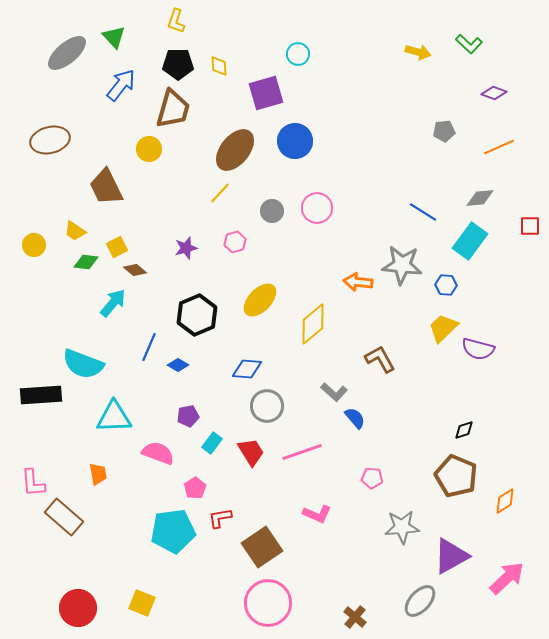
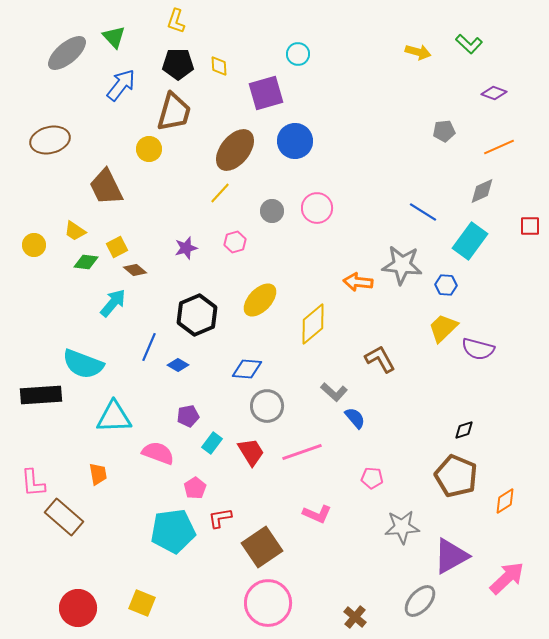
brown trapezoid at (173, 109): moved 1 px right, 3 px down
gray diamond at (480, 198): moved 2 px right, 7 px up; rotated 20 degrees counterclockwise
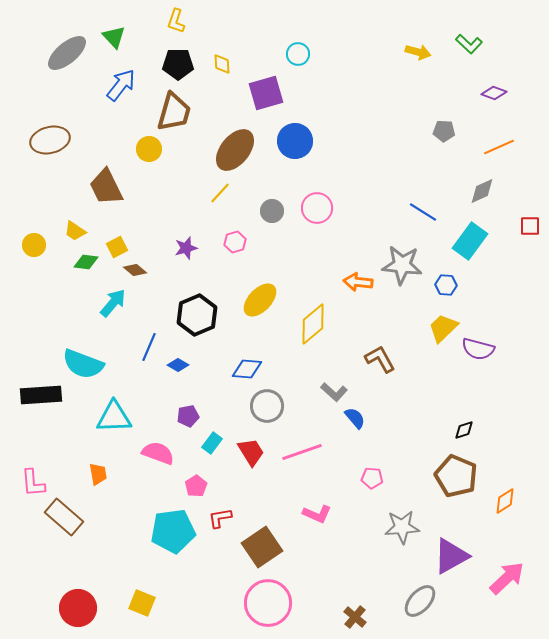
yellow diamond at (219, 66): moved 3 px right, 2 px up
gray pentagon at (444, 131): rotated 10 degrees clockwise
pink pentagon at (195, 488): moved 1 px right, 2 px up
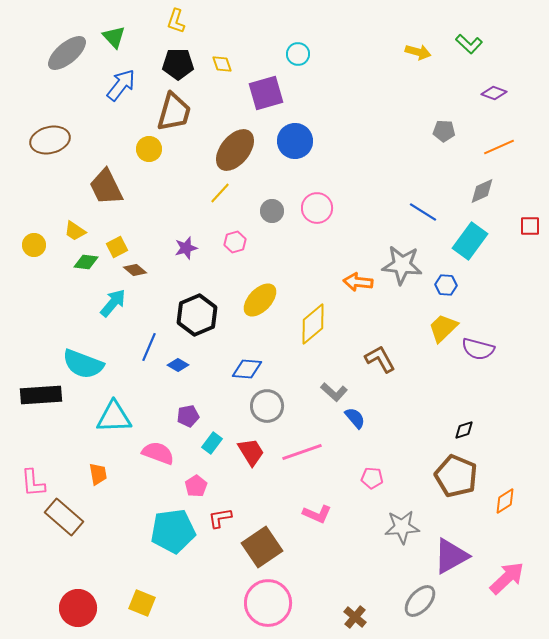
yellow diamond at (222, 64): rotated 15 degrees counterclockwise
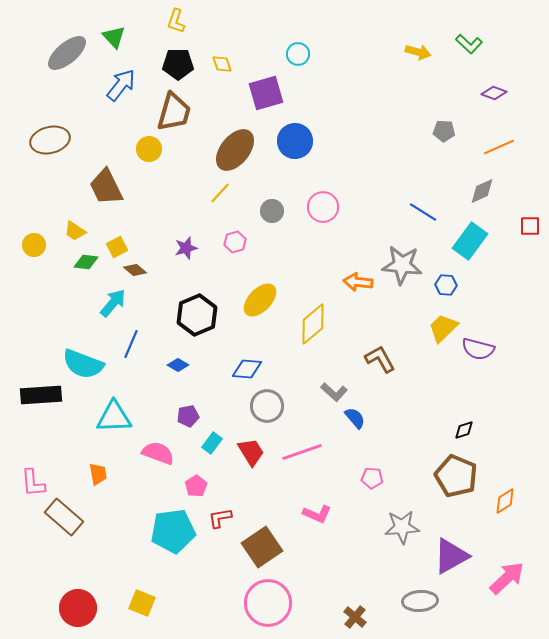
pink circle at (317, 208): moved 6 px right, 1 px up
blue line at (149, 347): moved 18 px left, 3 px up
gray ellipse at (420, 601): rotated 44 degrees clockwise
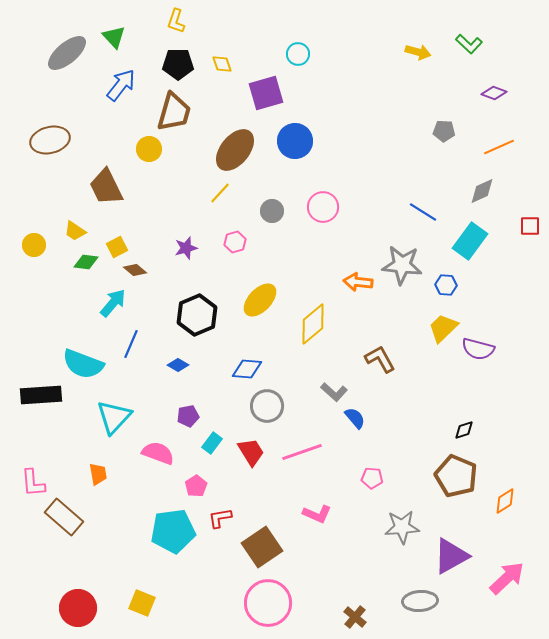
cyan triangle at (114, 417): rotated 45 degrees counterclockwise
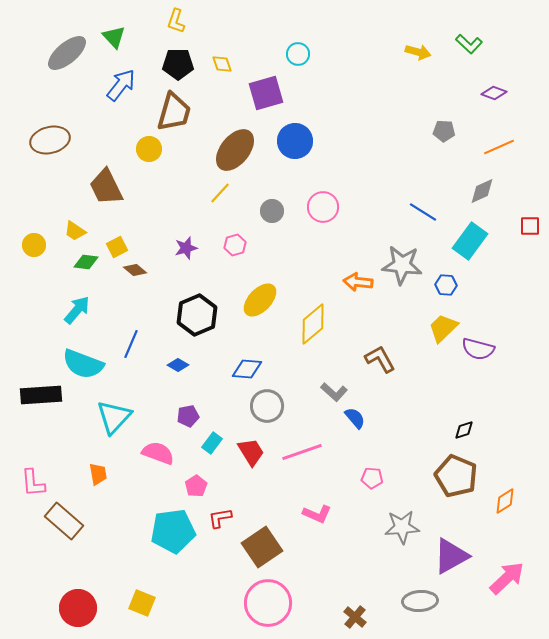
pink hexagon at (235, 242): moved 3 px down
cyan arrow at (113, 303): moved 36 px left, 7 px down
brown rectangle at (64, 517): moved 4 px down
